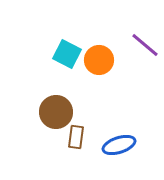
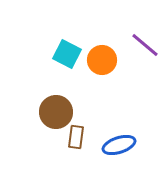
orange circle: moved 3 px right
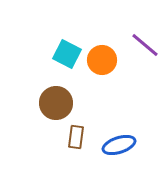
brown circle: moved 9 px up
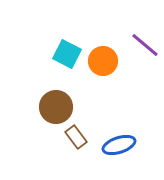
orange circle: moved 1 px right, 1 px down
brown circle: moved 4 px down
brown rectangle: rotated 45 degrees counterclockwise
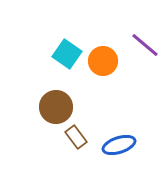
cyan square: rotated 8 degrees clockwise
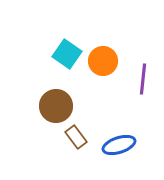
purple line: moved 2 px left, 34 px down; rotated 56 degrees clockwise
brown circle: moved 1 px up
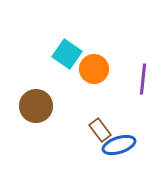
orange circle: moved 9 px left, 8 px down
brown circle: moved 20 px left
brown rectangle: moved 24 px right, 7 px up
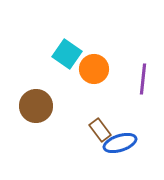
blue ellipse: moved 1 px right, 2 px up
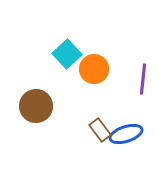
cyan square: rotated 12 degrees clockwise
blue ellipse: moved 6 px right, 9 px up
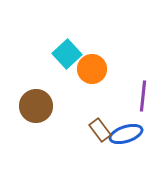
orange circle: moved 2 px left
purple line: moved 17 px down
